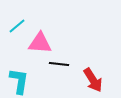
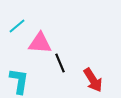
black line: moved 1 px right, 1 px up; rotated 60 degrees clockwise
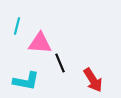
cyan line: rotated 36 degrees counterclockwise
cyan L-shape: moved 7 px right; rotated 92 degrees clockwise
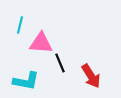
cyan line: moved 3 px right, 1 px up
pink triangle: moved 1 px right
red arrow: moved 2 px left, 4 px up
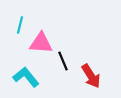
black line: moved 3 px right, 2 px up
cyan L-shape: moved 4 px up; rotated 140 degrees counterclockwise
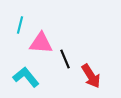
black line: moved 2 px right, 2 px up
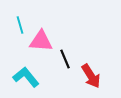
cyan line: rotated 30 degrees counterclockwise
pink triangle: moved 2 px up
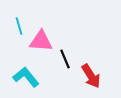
cyan line: moved 1 px left, 1 px down
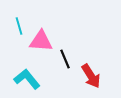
cyan L-shape: moved 1 px right, 2 px down
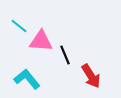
cyan line: rotated 36 degrees counterclockwise
black line: moved 4 px up
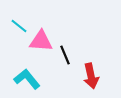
red arrow: rotated 20 degrees clockwise
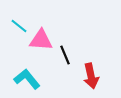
pink triangle: moved 1 px up
